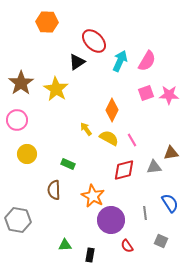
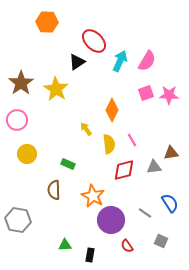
yellow semicircle: moved 6 px down; rotated 54 degrees clockwise
gray line: rotated 48 degrees counterclockwise
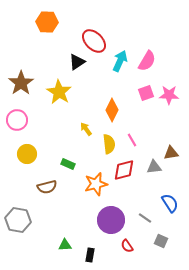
yellow star: moved 3 px right, 3 px down
brown semicircle: moved 7 px left, 3 px up; rotated 102 degrees counterclockwise
orange star: moved 3 px right, 12 px up; rotated 30 degrees clockwise
gray line: moved 5 px down
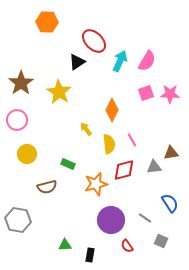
pink star: moved 1 px right, 1 px up
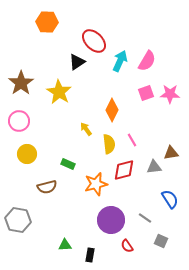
pink circle: moved 2 px right, 1 px down
blue semicircle: moved 4 px up
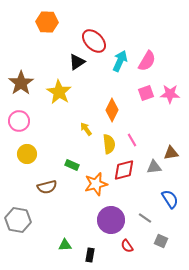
green rectangle: moved 4 px right, 1 px down
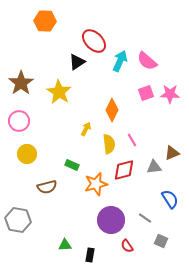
orange hexagon: moved 2 px left, 1 px up
pink semicircle: rotated 100 degrees clockwise
yellow arrow: rotated 64 degrees clockwise
brown triangle: moved 1 px right; rotated 14 degrees counterclockwise
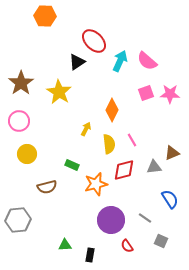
orange hexagon: moved 5 px up
gray hexagon: rotated 15 degrees counterclockwise
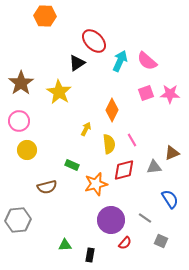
black triangle: moved 1 px down
yellow circle: moved 4 px up
red semicircle: moved 2 px left, 3 px up; rotated 104 degrees counterclockwise
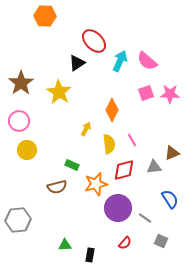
brown semicircle: moved 10 px right
purple circle: moved 7 px right, 12 px up
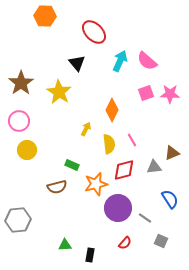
red ellipse: moved 9 px up
black triangle: rotated 36 degrees counterclockwise
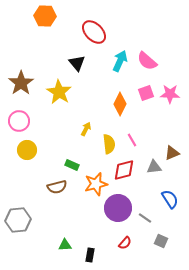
orange diamond: moved 8 px right, 6 px up
